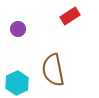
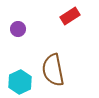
cyan hexagon: moved 3 px right, 1 px up
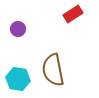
red rectangle: moved 3 px right, 2 px up
cyan hexagon: moved 2 px left, 3 px up; rotated 25 degrees counterclockwise
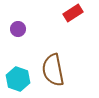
red rectangle: moved 1 px up
cyan hexagon: rotated 10 degrees clockwise
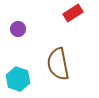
brown semicircle: moved 5 px right, 6 px up
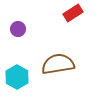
brown semicircle: rotated 92 degrees clockwise
cyan hexagon: moved 1 px left, 2 px up; rotated 10 degrees clockwise
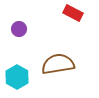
red rectangle: rotated 60 degrees clockwise
purple circle: moved 1 px right
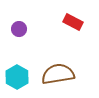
red rectangle: moved 9 px down
brown semicircle: moved 10 px down
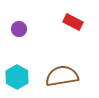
brown semicircle: moved 4 px right, 2 px down
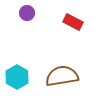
purple circle: moved 8 px right, 16 px up
